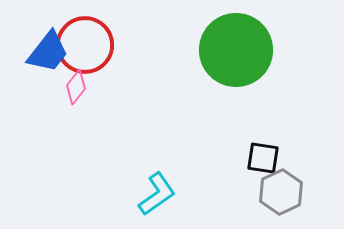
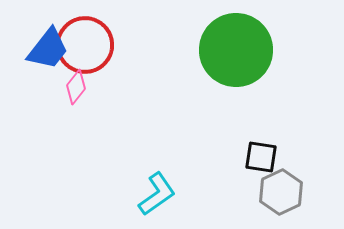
blue trapezoid: moved 3 px up
black square: moved 2 px left, 1 px up
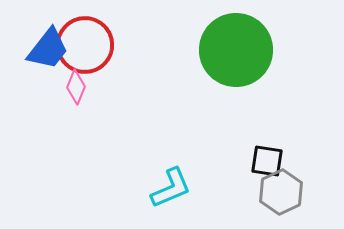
pink diamond: rotated 16 degrees counterclockwise
black square: moved 6 px right, 4 px down
cyan L-shape: moved 14 px right, 6 px up; rotated 12 degrees clockwise
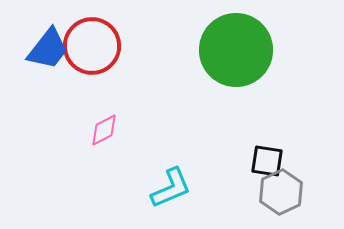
red circle: moved 7 px right, 1 px down
pink diamond: moved 28 px right, 43 px down; rotated 40 degrees clockwise
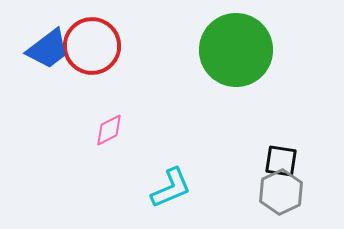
blue trapezoid: rotated 15 degrees clockwise
pink diamond: moved 5 px right
black square: moved 14 px right
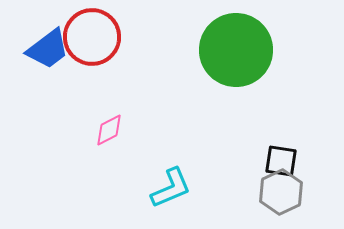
red circle: moved 9 px up
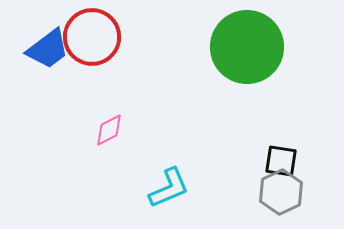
green circle: moved 11 px right, 3 px up
cyan L-shape: moved 2 px left
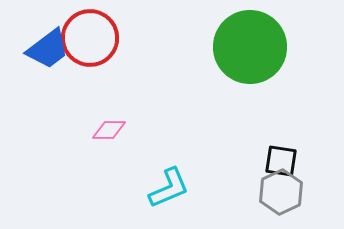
red circle: moved 2 px left, 1 px down
green circle: moved 3 px right
pink diamond: rotated 28 degrees clockwise
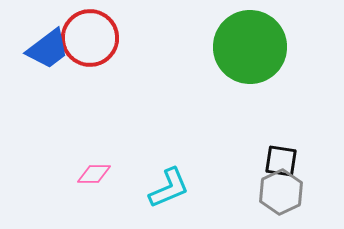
pink diamond: moved 15 px left, 44 px down
